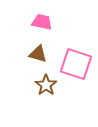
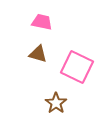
pink square: moved 1 px right, 3 px down; rotated 8 degrees clockwise
brown star: moved 10 px right, 18 px down
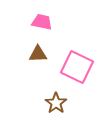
brown triangle: rotated 18 degrees counterclockwise
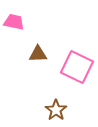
pink trapezoid: moved 28 px left
brown star: moved 7 px down
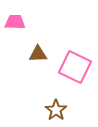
pink trapezoid: moved 1 px right; rotated 10 degrees counterclockwise
pink square: moved 2 px left
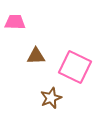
brown triangle: moved 2 px left, 2 px down
brown star: moved 5 px left, 12 px up; rotated 15 degrees clockwise
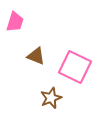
pink trapezoid: rotated 105 degrees clockwise
brown triangle: rotated 24 degrees clockwise
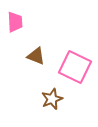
pink trapezoid: rotated 20 degrees counterclockwise
brown star: moved 1 px right, 1 px down
